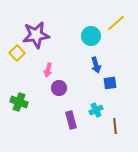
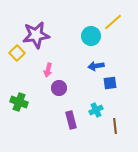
yellow line: moved 3 px left, 1 px up
blue arrow: moved 1 px down; rotated 98 degrees clockwise
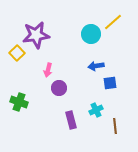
cyan circle: moved 2 px up
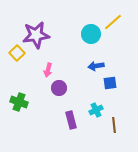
brown line: moved 1 px left, 1 px up
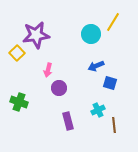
yellow line: rotated 18 degrees counterclockwise
blue arrow: rotated 14 degrees counterclockwise
blue square: rotated 24 degrees clockwise
cyan cross: moved 2 px right
purple rectangle: moved 3 px left, 1 px down
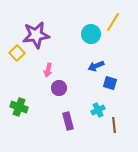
green cross: moved 5 px down
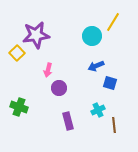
cyan circle: moved 1 px right, 2 px down
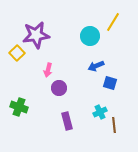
cyan circle: moved 2 px left
cyan cross: moved 2 px right, 2 px down
purple rectangle: moved 1 px left
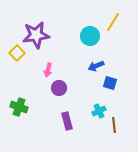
cyan cross: moved 1 px left, 1 px up
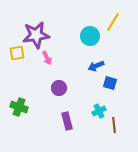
yellow square: rotated 35 degrees clockwise
pink arrow: moved 1 px left, 12 px up; rotated 40 degrees counterclockwise
